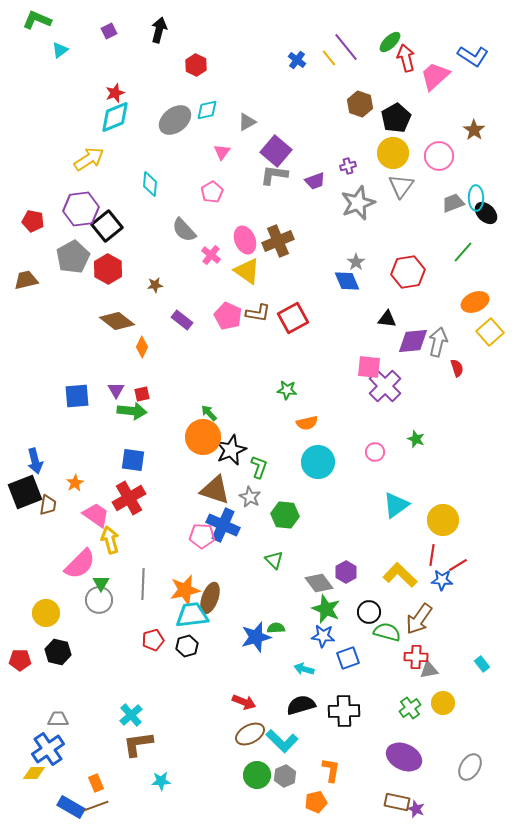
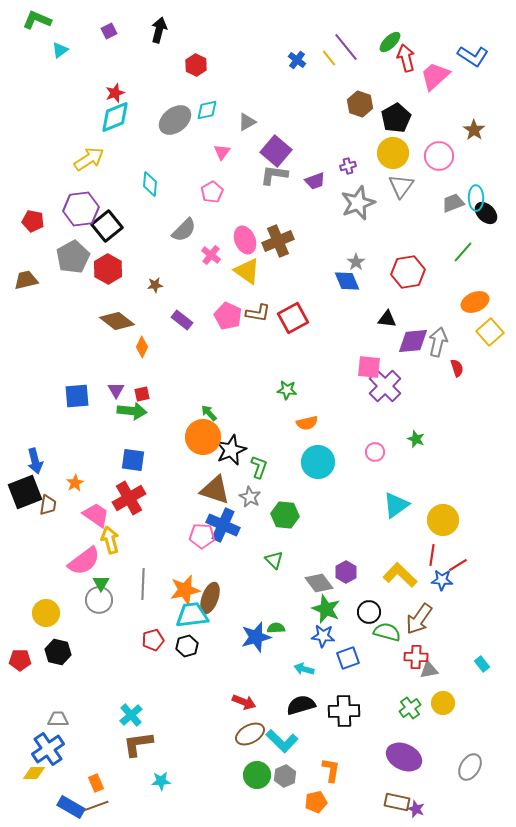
gray semicircle at (184, 230): rotated 92 degrees counterclockwise
pink semicircle at (80, 564): moved 4 px right, 3 px up; rotated 8 degrees clockwise
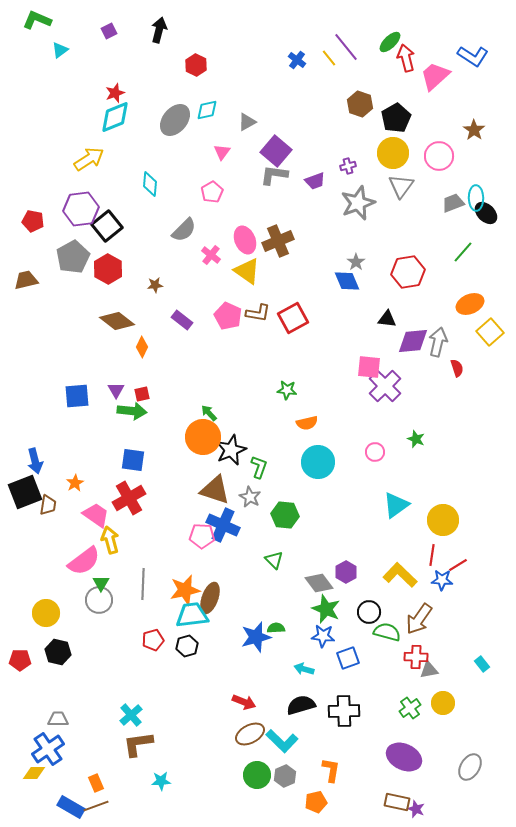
gray ellipse at (175, 120): rotated 12 degrees counterclockwise
orange ellipse at (475, 302): moved 5 px left, 2 px down
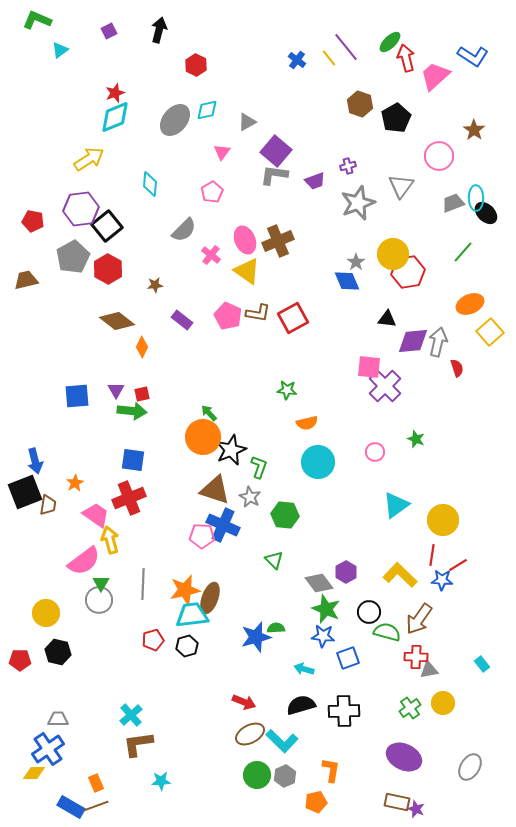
yellow circle at (393, 153): moved 101 px down
red cross at (129, 498): rotated 8 degrees clockwise
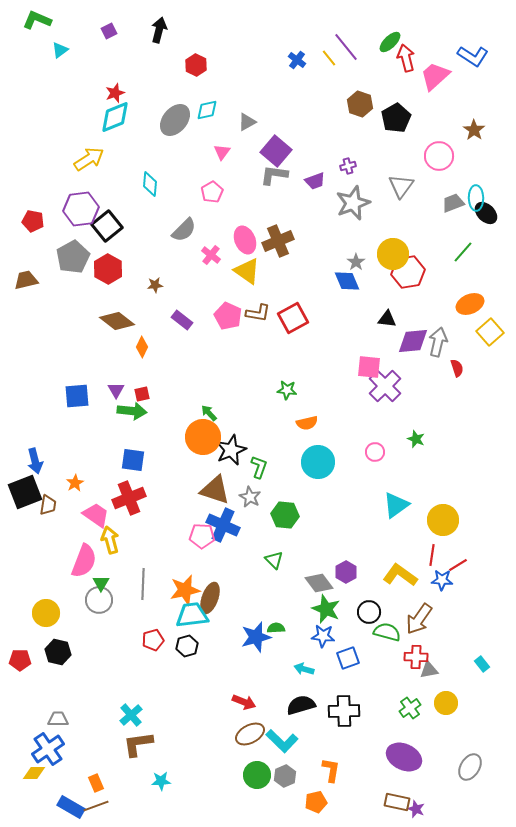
gray star at (358, 203): moved 5 px left
pink semicircle at (84, 561): rotated 32 degrees counterclockwise
yellow L-shape at (400, 575): rotated 8 degrees counterclockwise
yellow circle at (443, 703): moved 3 px right
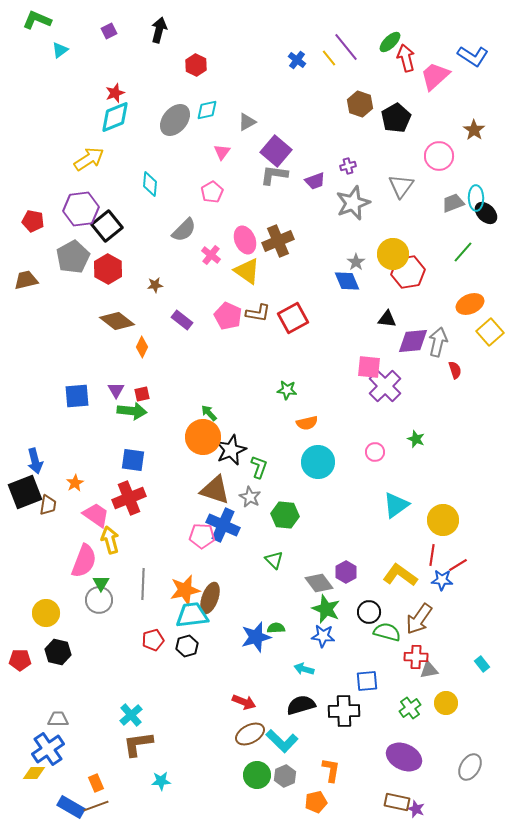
red semicircle at (457, 368): moved 2 px left, 2 px down
blue square at (348, 658): moved 19 px right, 23 px down; rotated 15 degrees clockwise
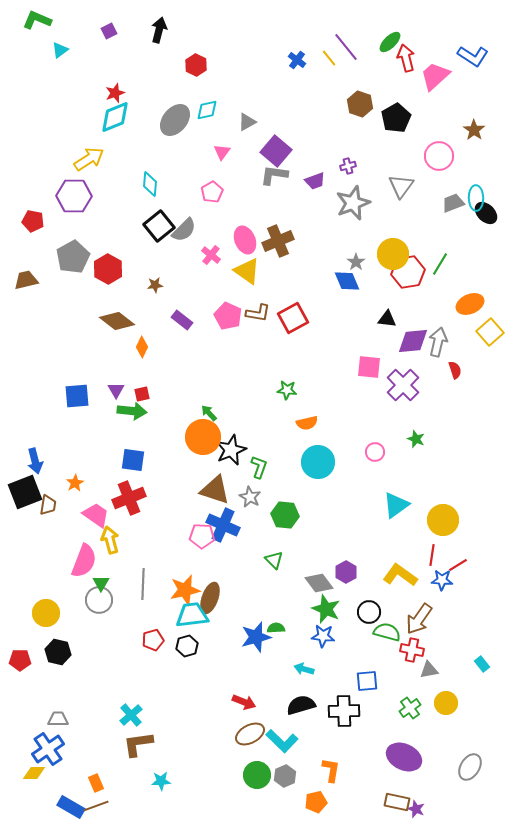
purple hexagon at (81, 209): moved 7 px left, 13 px up; rotated 8 degrees clockwise
black square at (107, 226): moved 52 px right
green line at (463, 252): moved 23 px left, 12 px down; rotated 10 degrees counterclockwise
purple cross at (385, 386): moved 18 px right, 1 px up
red cross at (416, 657): moved 4 px left, 7 px up; rotated 10 degrees clockwise
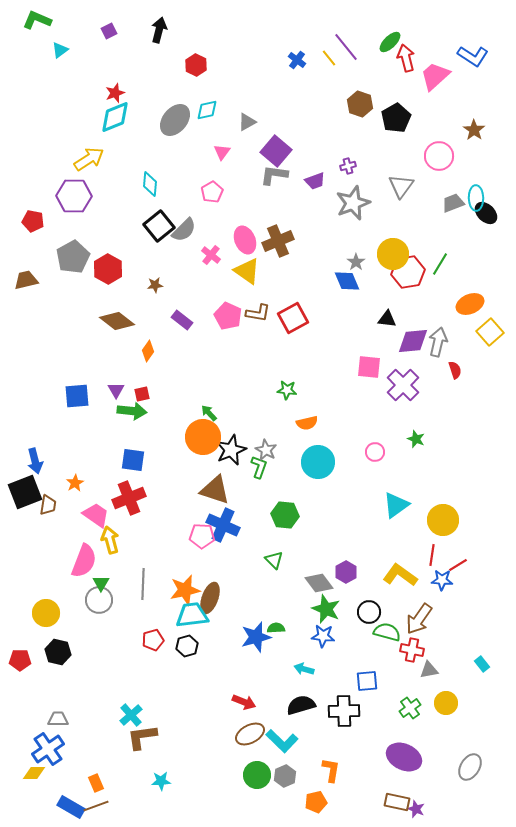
orange diamond at (142, 347): moved 6 px right, 4 px down; rotated 10 degrees clockwise
gray star at (250, 497): moved 16 px right, 47 px up
brown L-shape at (138, 744): moved 4 px right, 7 px up
